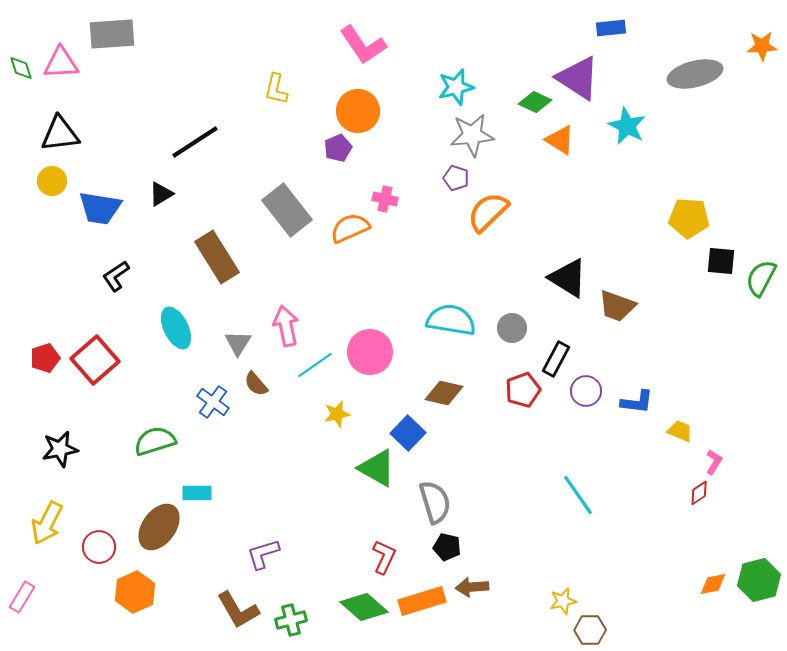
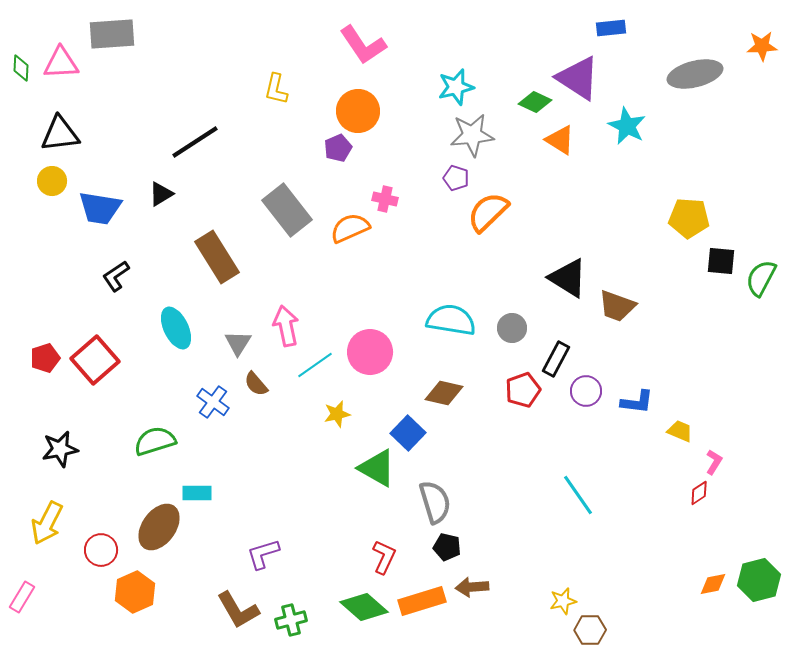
green diamond at (21, 68): rotated 20 degrees clockwise
red circle at (99, 547): moved 2 px right, 3 px down
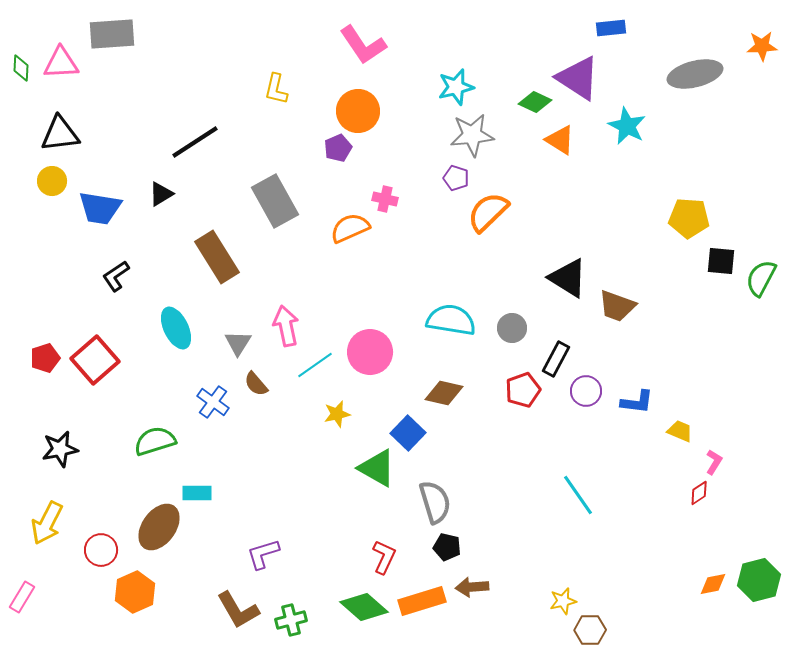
gray rectangle at (287, 210): moved 12 px left, 9 px up; rotated 9 degrees clockwise
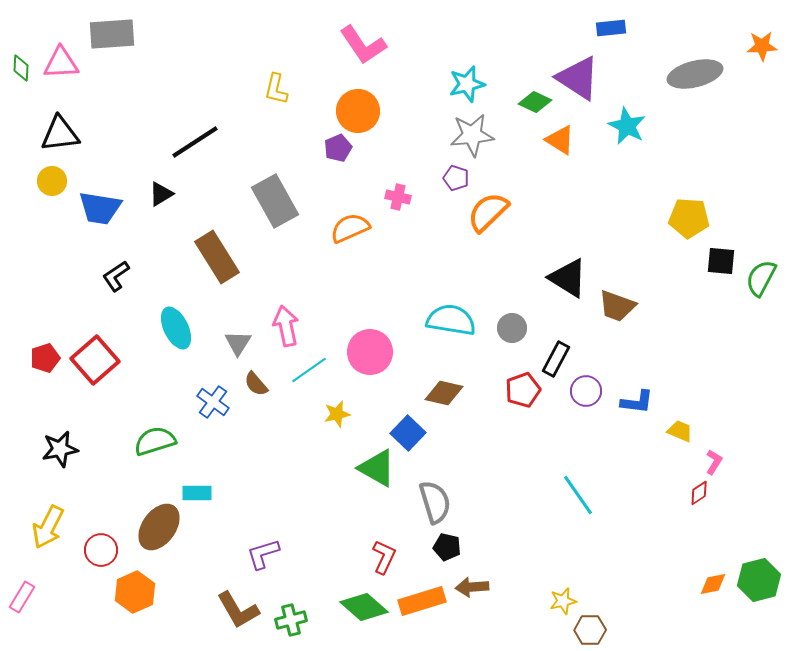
cyan star at (456, 87): moved 11 px right, 3 px up
pink cross at (385, 199): moved 13 px right, 2 px up
cyan line at (315, 365): moved 6 px left, 5 px down
yellow arrow at (47, 523): moved 1 px right, 4 px down
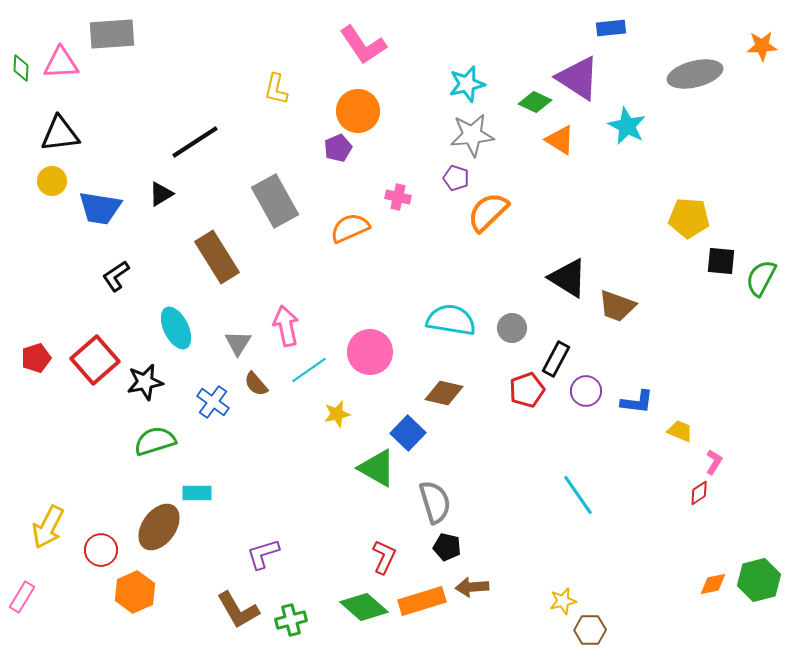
red pentagon at (45, 358): moved 9 px left
red pentagon at (523, 390): moved 4 px right
black star at (60, 449): moved 85 px right, 67 px up
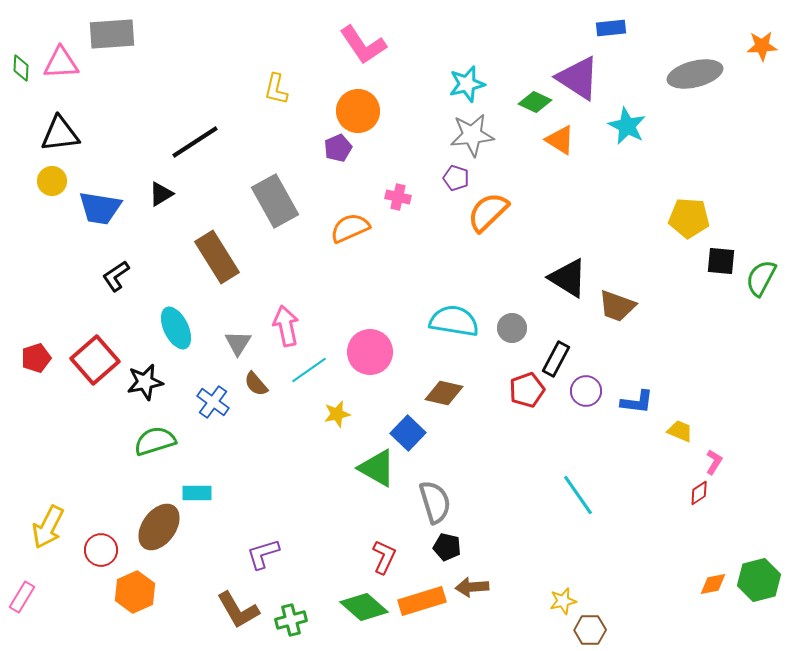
cyan semicircle at (451, 320): moved 3 px right, 1 px down
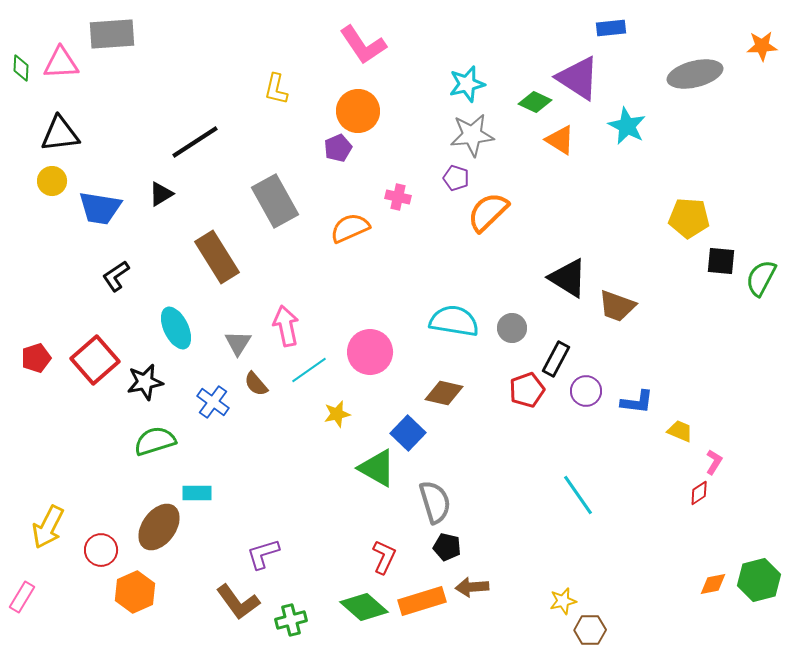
brown L-shape at (238, 610): moved 8 px up; rotated 6 degrees counterclockwise
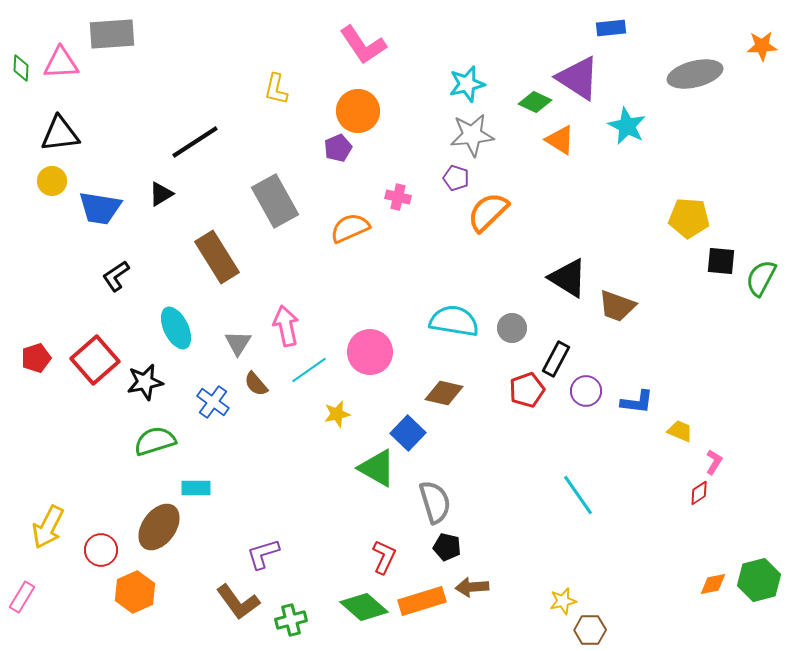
cyan rectangle at (197, 493): moved 1 px left, 5 px up
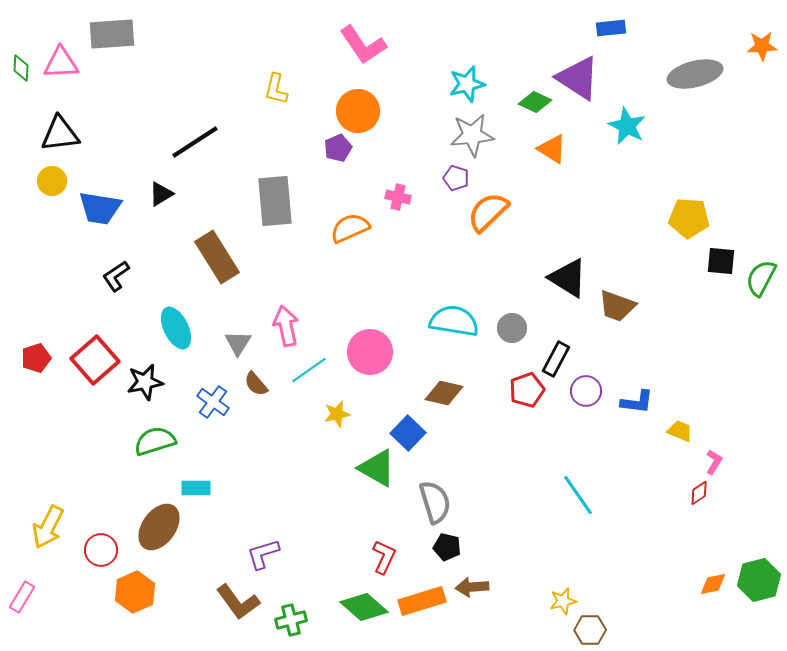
orange triangle at (560, 140): moved 8 px left, 9 px down
gray rectangle at (275, 201): rotated 24 degrees clockwise
